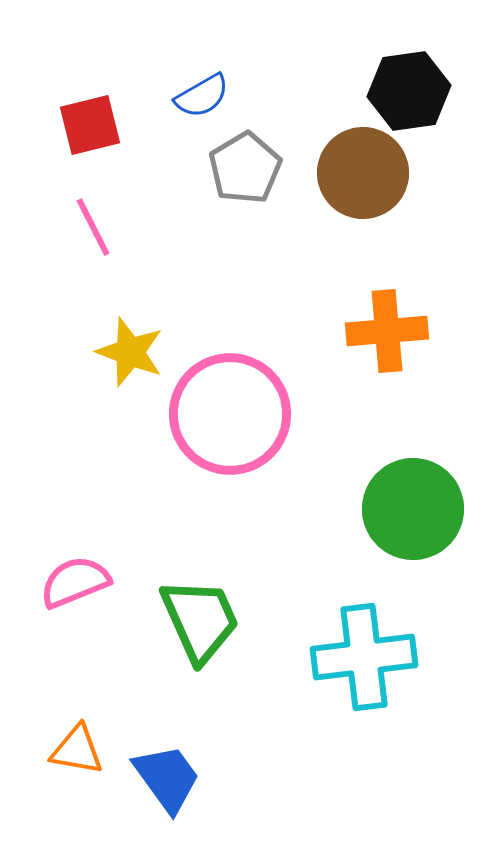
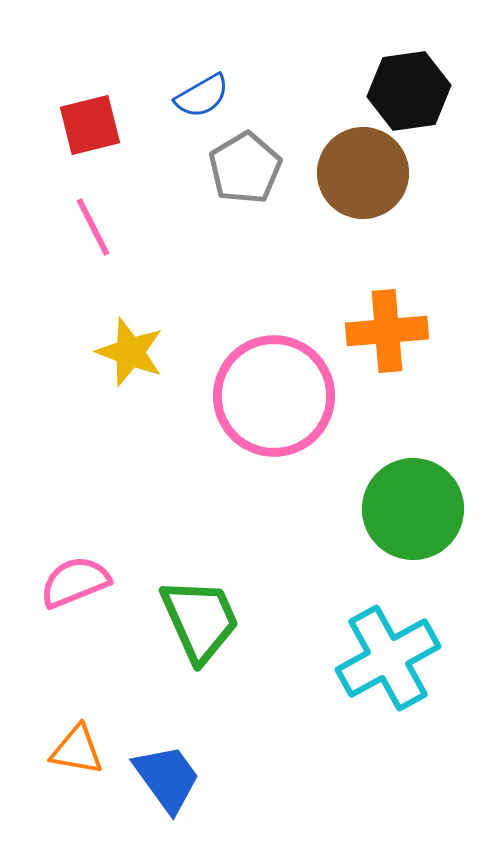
pink circle: moved 44 px right, 18 px up
cyan cross: moved 24 px right, 1 px down; rotated 22 degrees counterclockwise
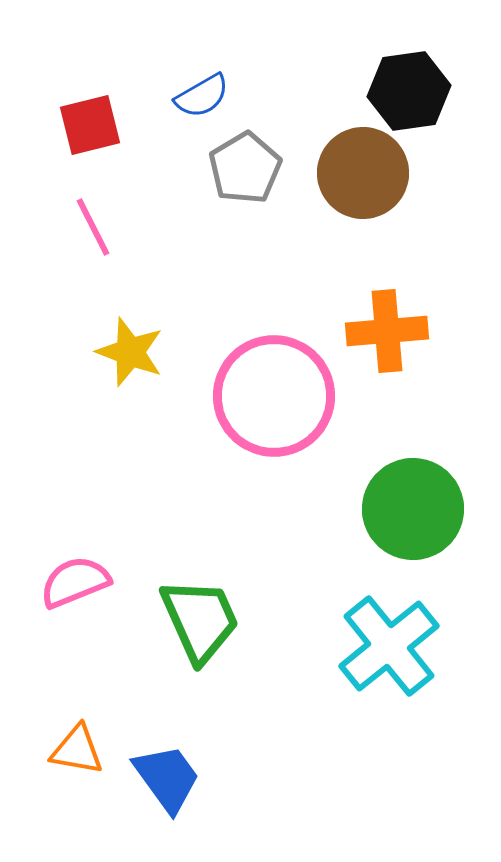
cyan cross: moved 1 px right, 12 px up; rotated 10 degrees counterclockwise
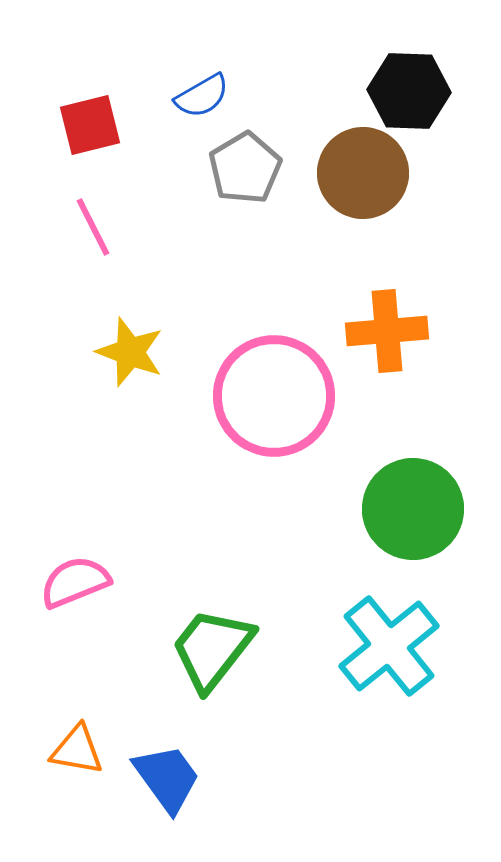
black hexagon: rotated 10 degrees clockwise
green trapezoid: moved 12 px right, 29 px down; rotated 118 degrees counterclockwise
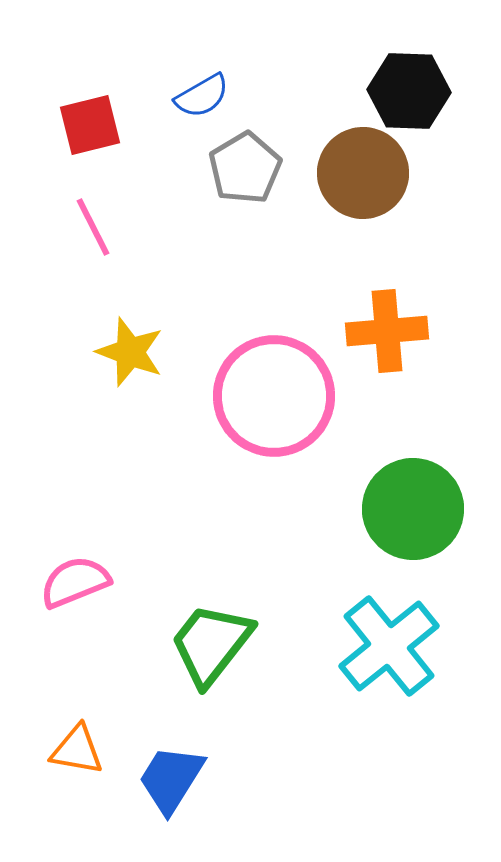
green trapezoid: moved 1 px left, 5 px up
blue trapezoid: moved 4 px right, 1 px down; rotated 112 degrees counterclockwise
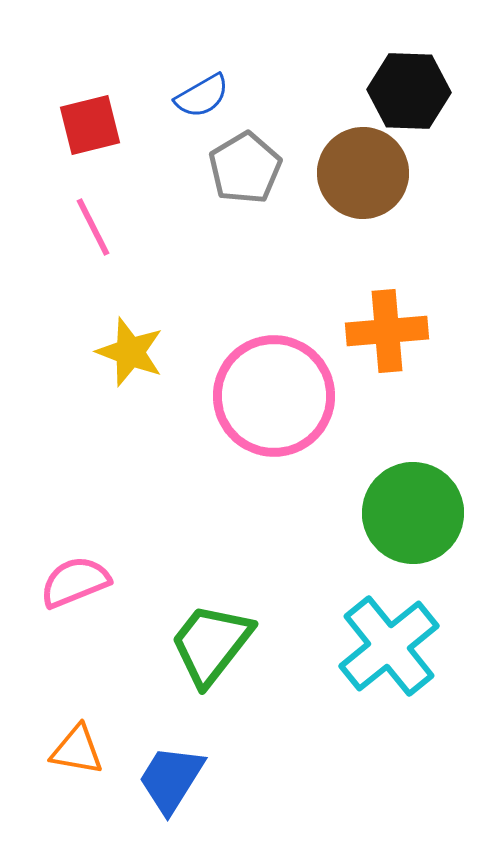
green circle: moved 4 px down
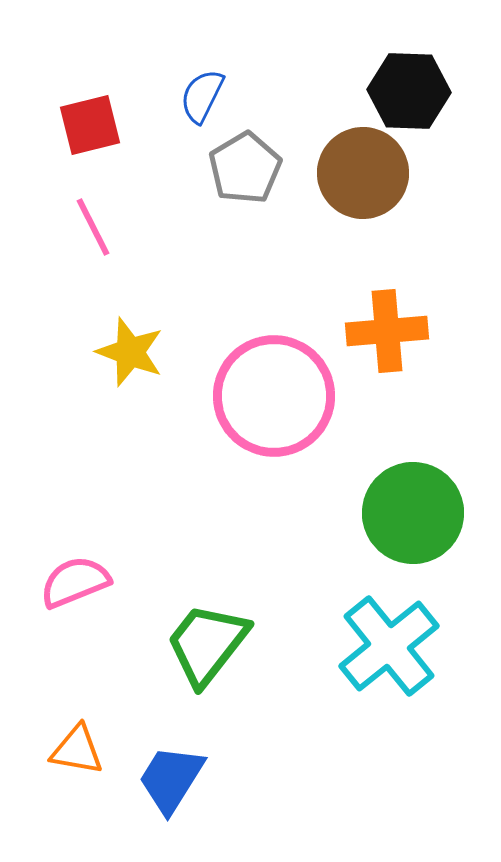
blue semicircle: rotated 146 degrees clockwise
green trapezoid: moved 4 px left
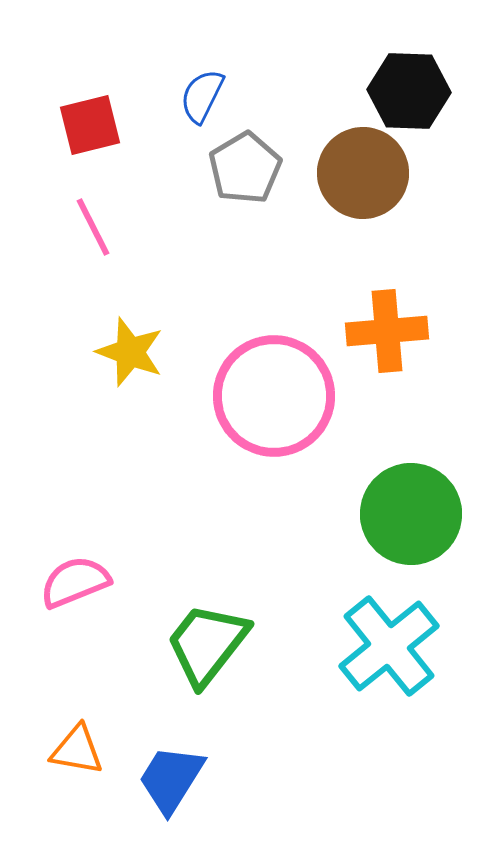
green circle: moved 2 px left, 1 px down
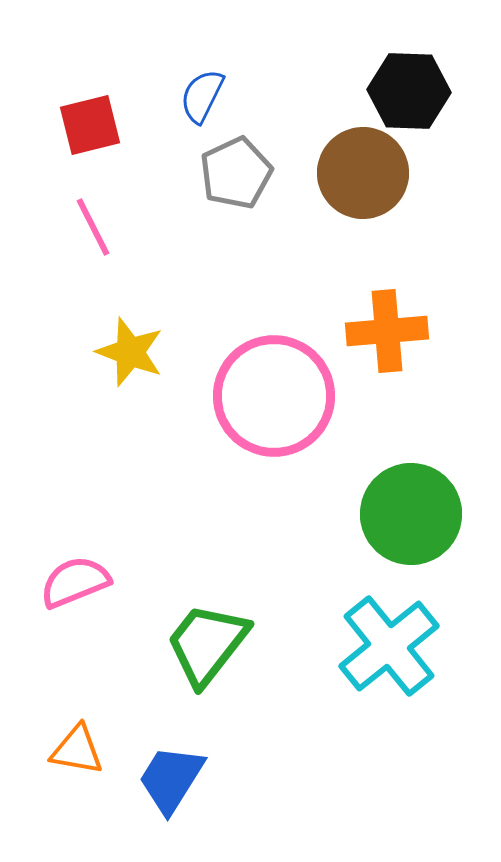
gray pentagon: moved 9 px left, 5 px down; rotated 6 degrees clockwise
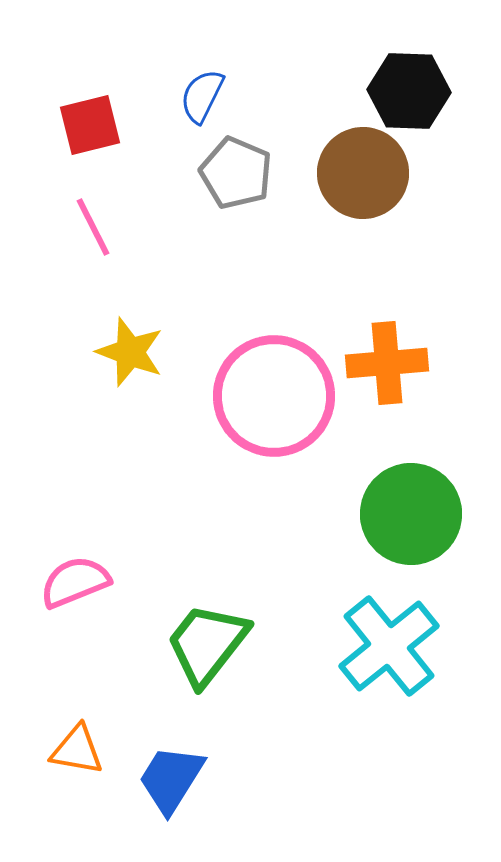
gray pentagon: rotated 24 degrees counterclockwise
orange cross: moved 32 px down
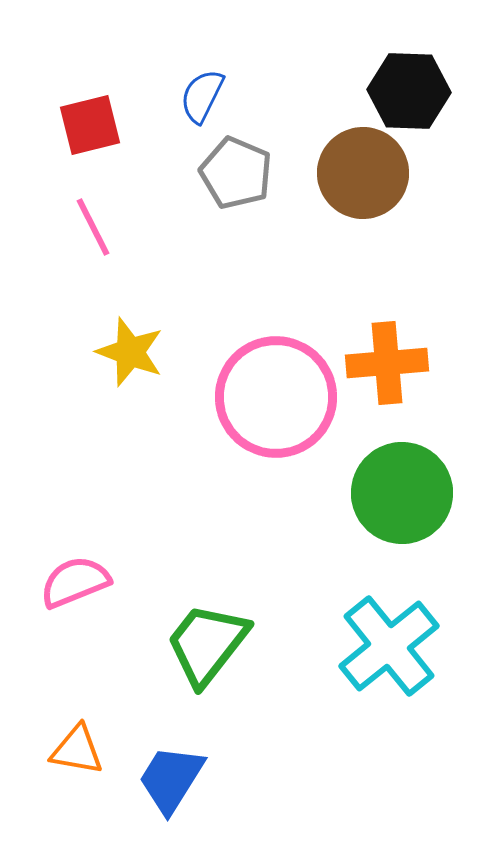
pink circle: moved 2 px right, 1 px down
green circle: moved 9 px left, 21 px up
